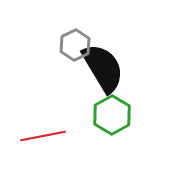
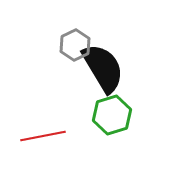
green hexagon: rotated 12 degrees clockwise
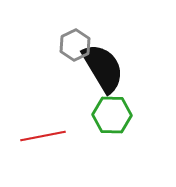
green hexagon: rotated 18 degrees clockwise
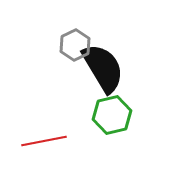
green hexagon: rotated 15 degrees counterclockwise
red line: moved 1 px right, 5 px down
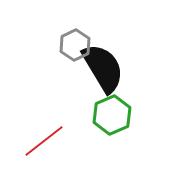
green hexagon: rotated 9 degrees counterclockwise
red line: rotated 27 degrees counterclockwise
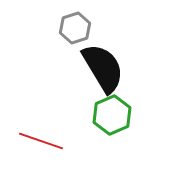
gray hexagon: moved 17 px up; rotated 8 degrees clockwise
red line: moved 3 px left; rotated 57 degrees clockwise
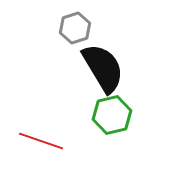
green hexagon: rotated 9 degrees clockwise
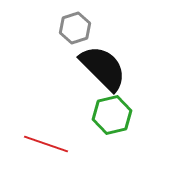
black semicircle: rotated 14 degrees counterclockwise
red line: moved 5 px right, 3 px down
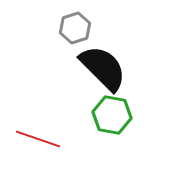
green hexagon: rotated 24 degrees clockwise
red line: moved 8 px left, 5 px up
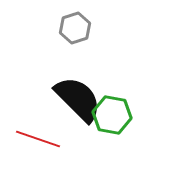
black semicircle: moved 25 px left, 31 px down
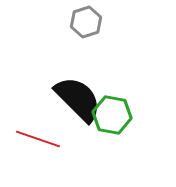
gray hexagon: moved 11 px right, 6 px up
